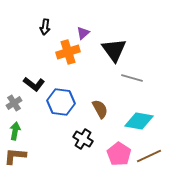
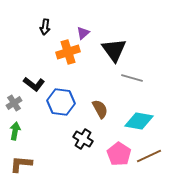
brown L-shape: moved 6 px right, 8 px down
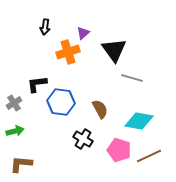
black L-shape: moved 3 px right; rotated 135 degrees clockwise
green arrow: rotated 66 degrees clockwise
pink pentagon: moved 4 px up; rotated 15 degrees counterclockwise
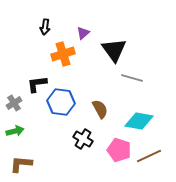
orange cross: moved 5 px left, 2 px down
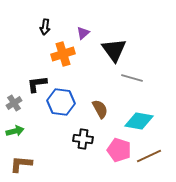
black cross: rotated 24 degrees counterclockwise
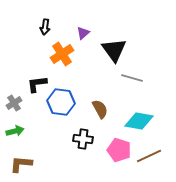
orange cross: moved 1 px left; rotated 15 degrees counterclockwise
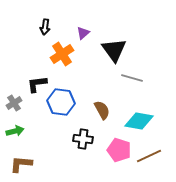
brown semicircle: moved 2 px right, 1 px down
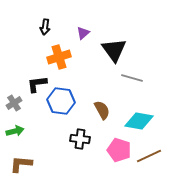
orange cross: moved 3 px left, 3 px down; rotated 15 degrees clockwise
blue hexagon: moved 1 px up
black cross: moved 3 px left
